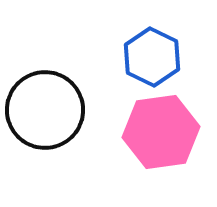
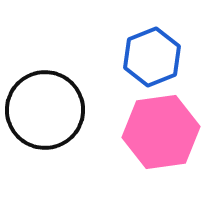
blue hexagon: rotated 12 degrees clockwise
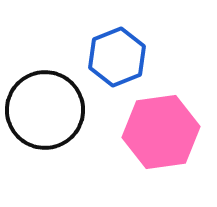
blue hexagon: moved 35 px left
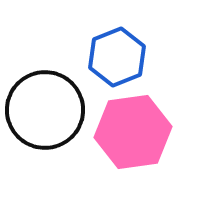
pink hexagon: moved 28 px left
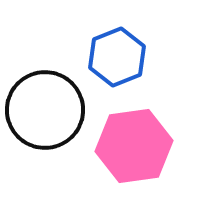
pink hexagon: moved 1 px right, 14 px down
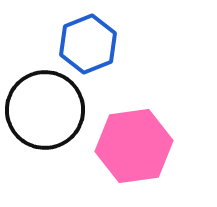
blue hexagon: moved 29 px left, 13 px up
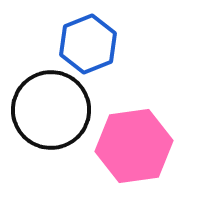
black circle: moved 6 px right
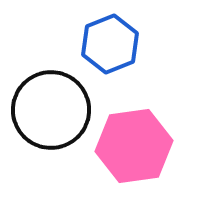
blue hexagon: moved 22 px right
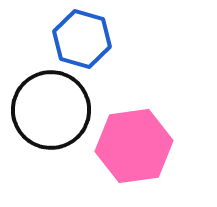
blue hexagon: moved 28 px left, 5 px up; rotated 22 degrees counterclockwise
